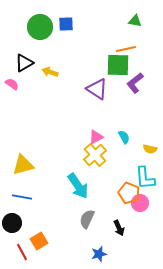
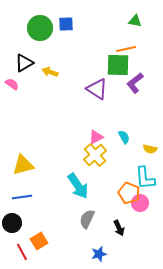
green circle: moved 1 px down
blue line: rotated 18 degrees counterclockwise
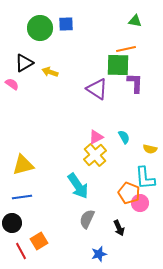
purple L-shape: rotated 130 degrees clockwise
red line: moved 1 px left, 1 px up
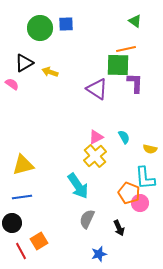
green triangle: rotated 24 degrees clockwise
yellow cross: moved 1 px down
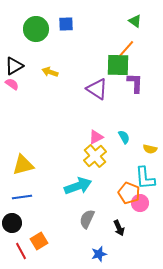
green circle: moved 4 px left, 1 px down
orange line: rotated 36 degrees counterclockwise
black triangle: moved 10 px left, 3 px down
cyan arrow: rotated 76 degrees counterclockwise
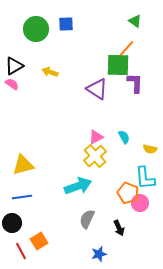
orange pentagon: moved 1 px left
